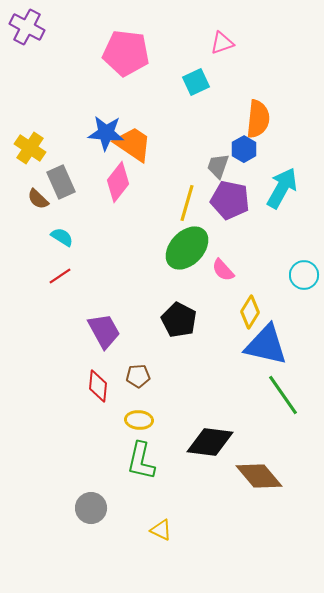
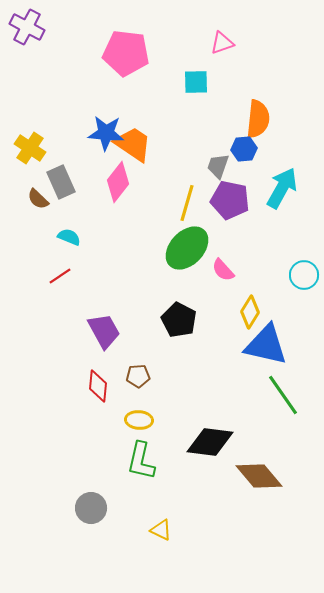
cyan square: rotated 24 degrees clockwise
blue hexagon: rotated 25 degrees clockwise
cyan semicircle: moved 7 px right; rotated 10 degrees counterclockwise
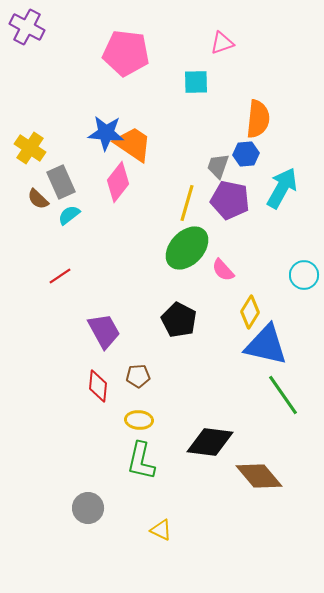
blue hexagon: moved 2 px right, 5 px down
cyan semicircle: moved 22 px up; rotated 60 degrees counterclockwise
gray circle: moved 3 px left
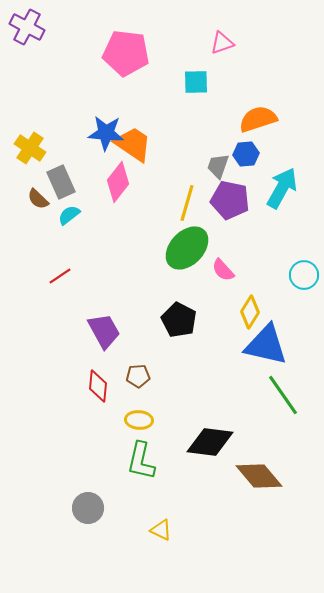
orange semicircle: rotated 114 degrees counterclockwise
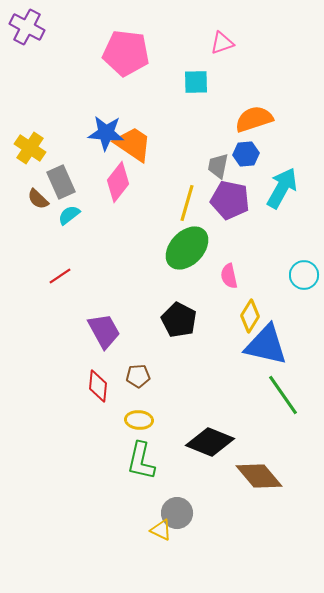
orange semicircle: moved 4 px left
gray trapezoid: rotated 8 degrees counterclockwise
pink semicircle: moved 6 px right, 6 px down; rotated 30 degrees clockwise
yellow diamond: moved 4 px down
black diamond: rotated 15 degrees clockwise
gray circle: moved 89 px right, 5 px down
